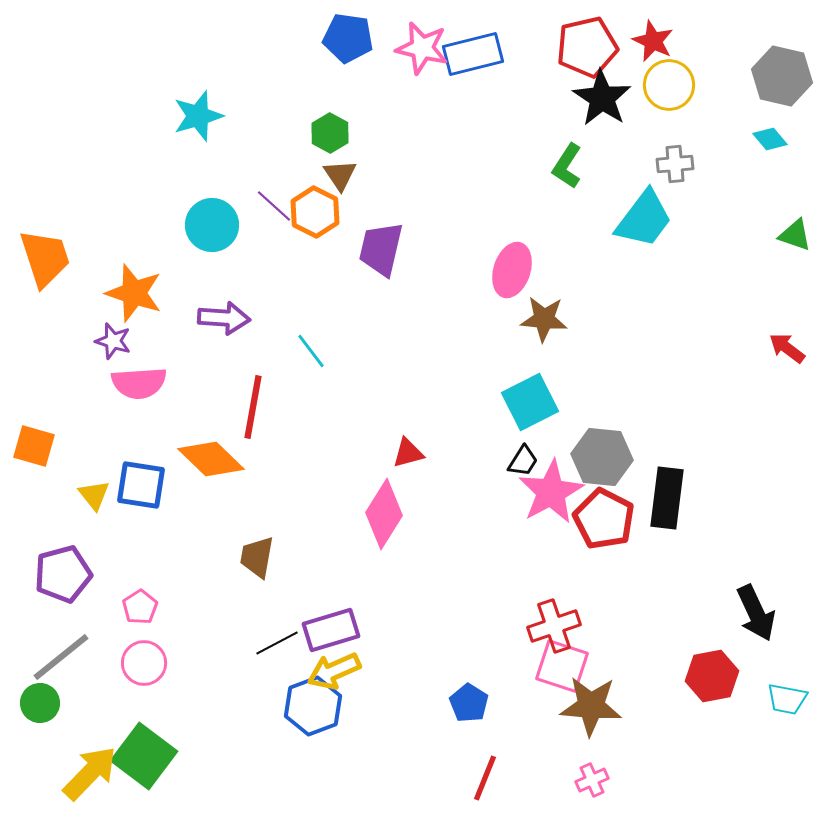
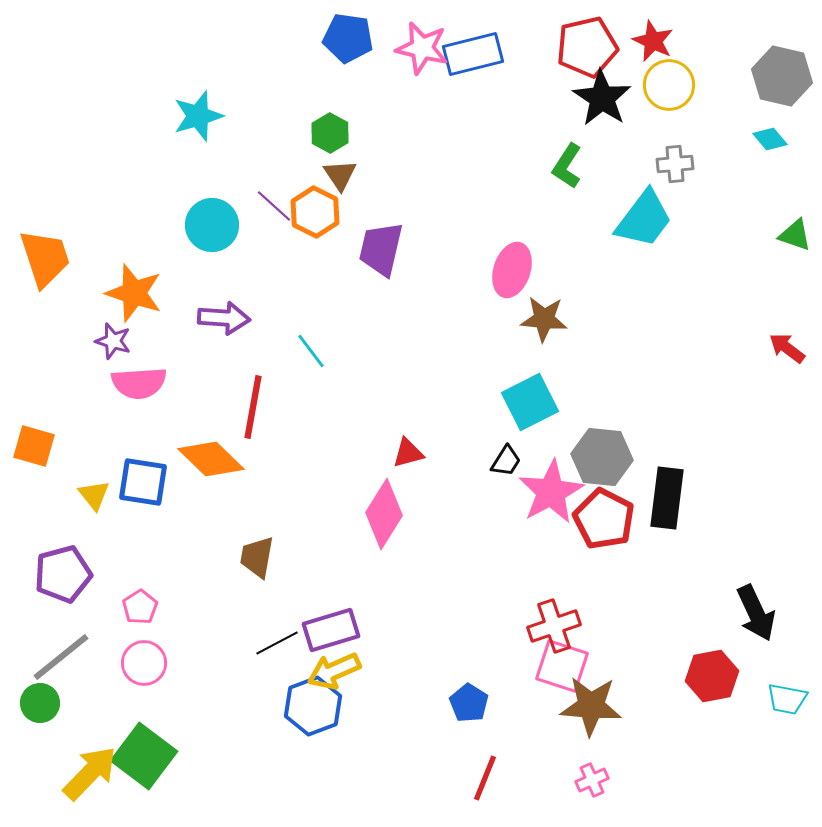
black trapezoid at (523, 461): moved 17 px left
blue square at (141, 485): moved 2 px right, 3 px up
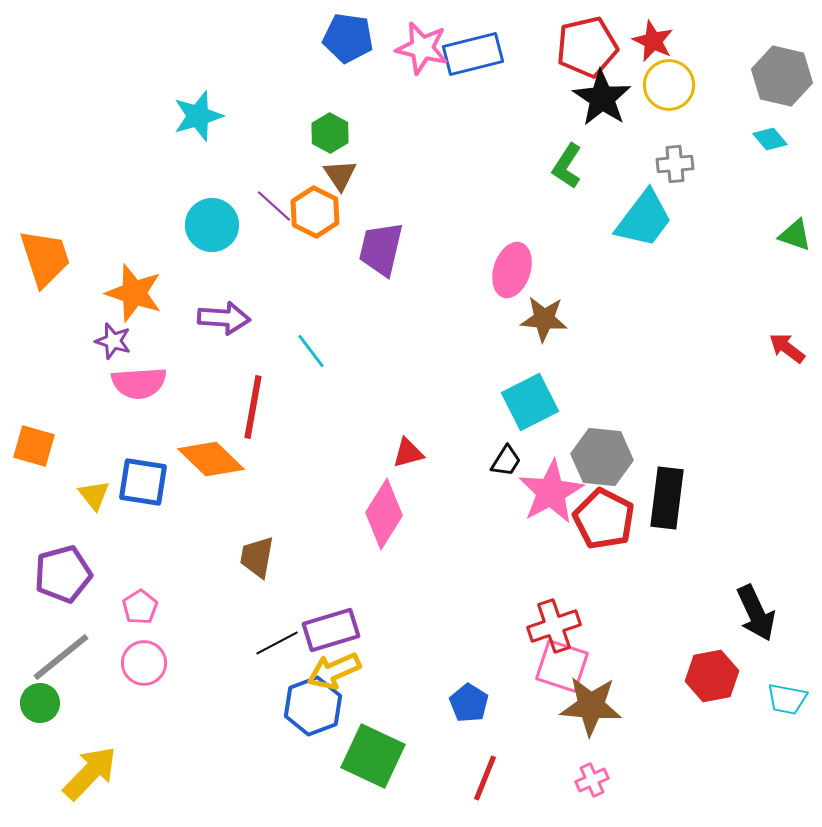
green square at (144, 756): moved 229 px right; rotated 12 degrees counterclockwise
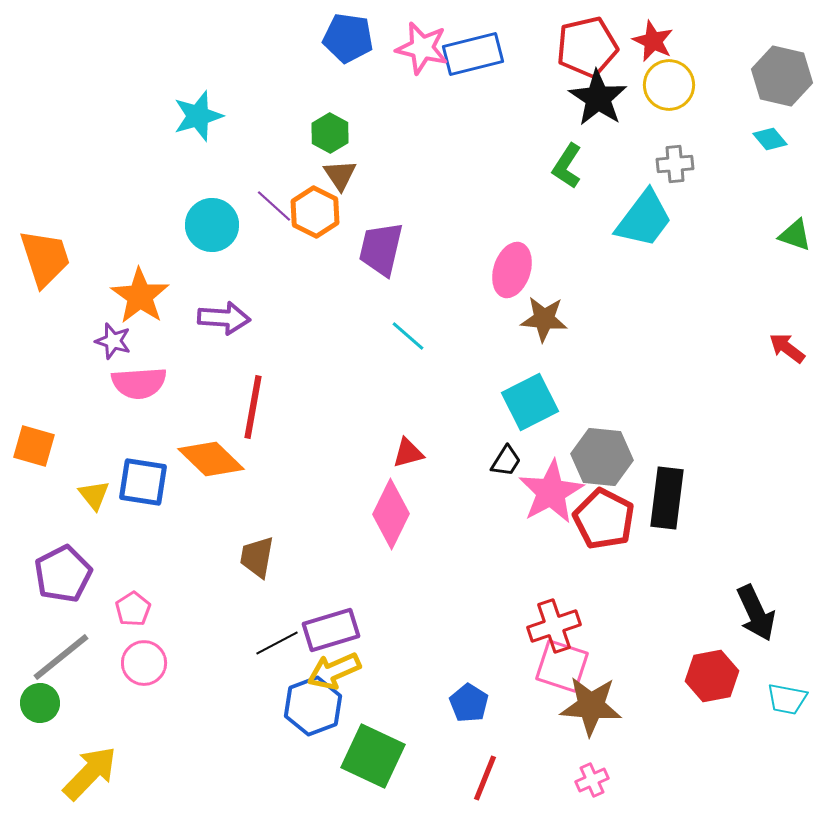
black star at (602, 98): moved 4 px left
orange star at (134, 293): moved 6 px right, 3 px down; rotated 16 degrees clockwise
cyan line at (311, 351): moved 97 px right, 15 px up; rotated 12 degrees counterclockwise
pink diamond at (384, 514): moved 7 px right; rotated 6 degrees counterclockwise
purple pentagon at (63, 574): rotated 12 degrees counterclockwise
pink pentagon at (140, 607): moved 7 px left, 2 px down
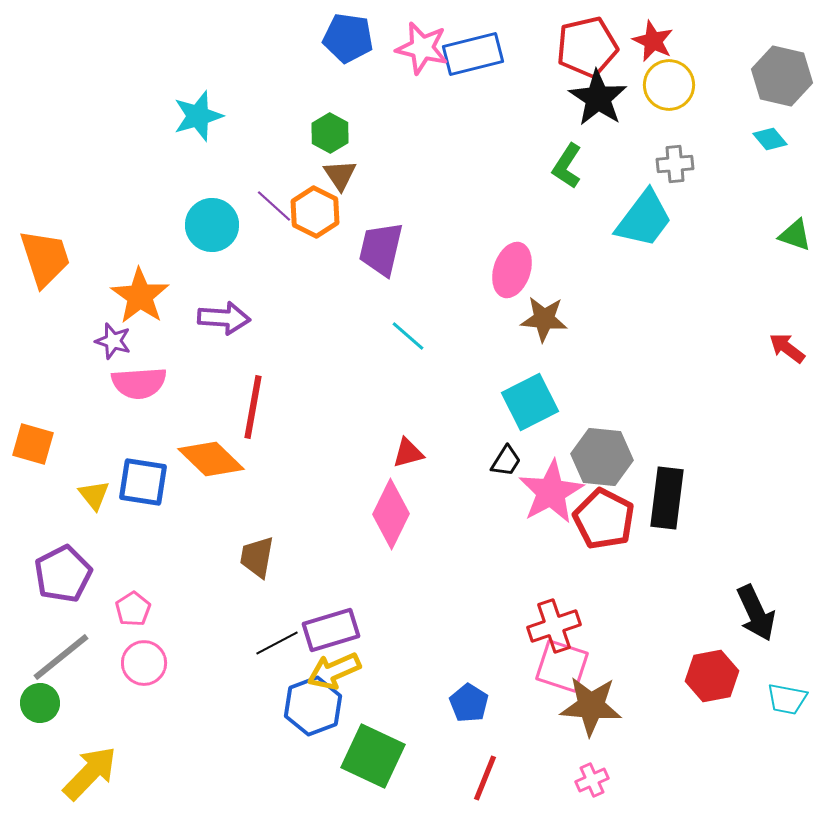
orange square at (34, 446): moved 1 px left, 2 px up
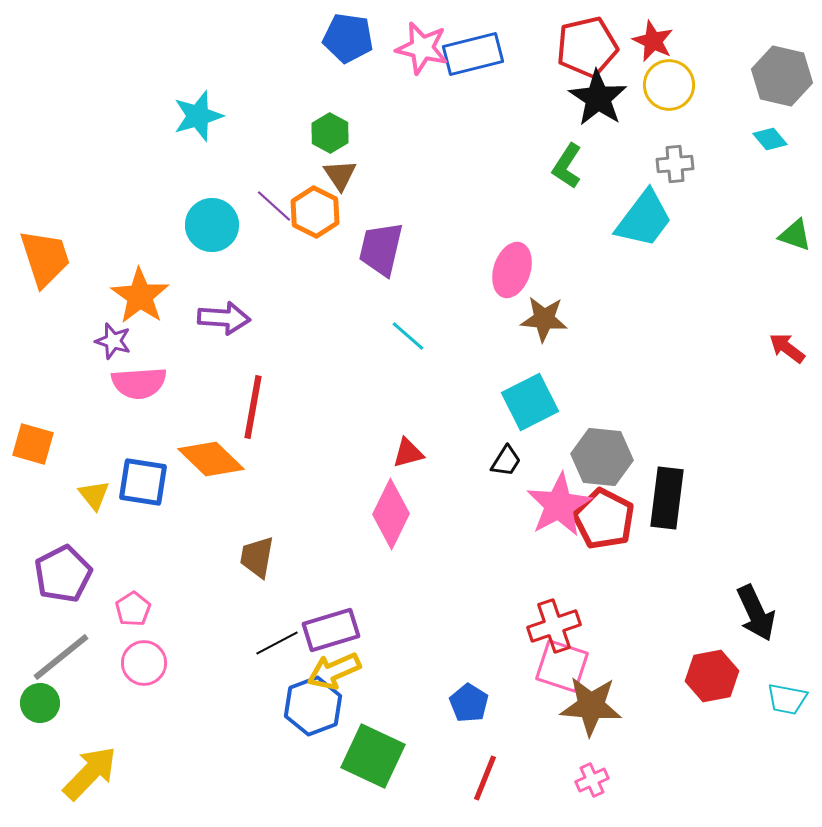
pink star at (551, 492): moved 8 px right, 13 px down
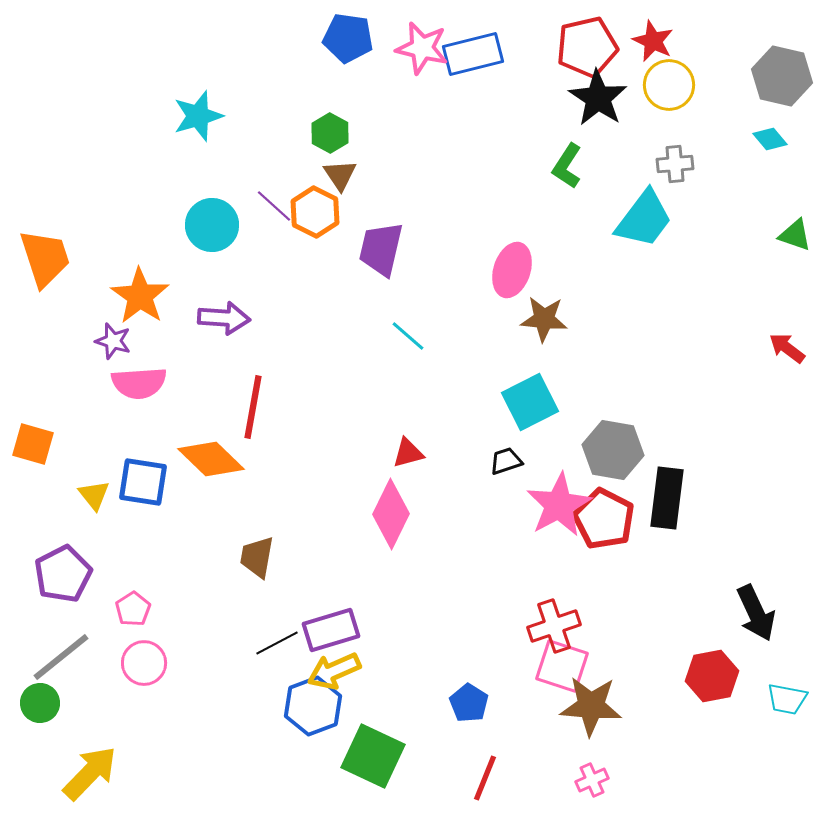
gray hexagon at (602, 457): moved 11 px right, 7 px up; rotated 4 degrees clockwise
black trapezoid at (506, 461): rotated 140 degrees counterclockwise
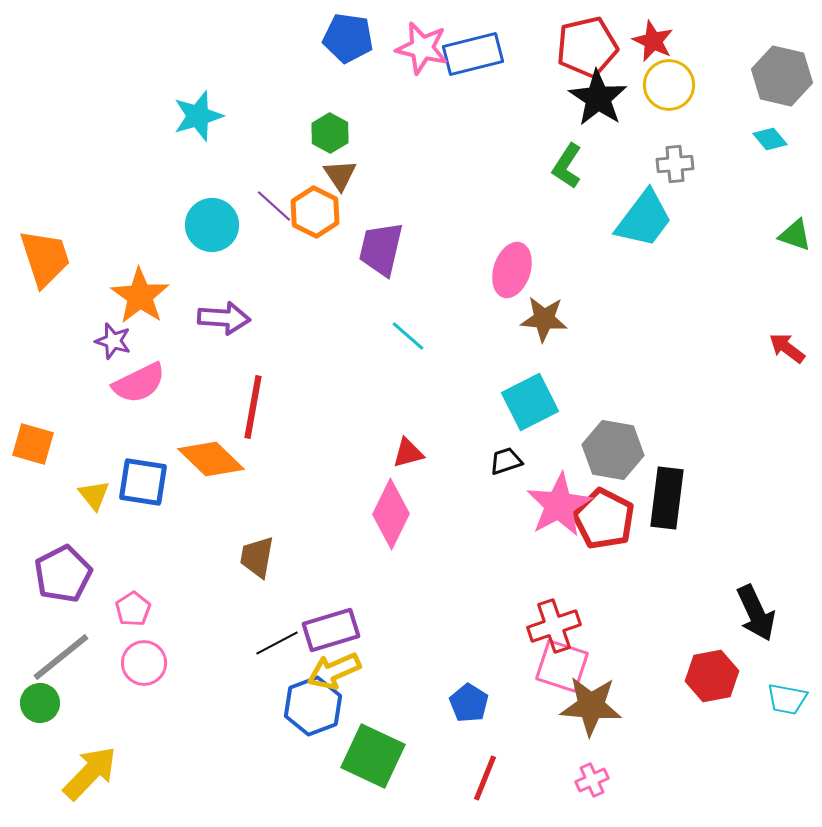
pink semicircle at (139, 383): rotated 22 degrees counterclockwise
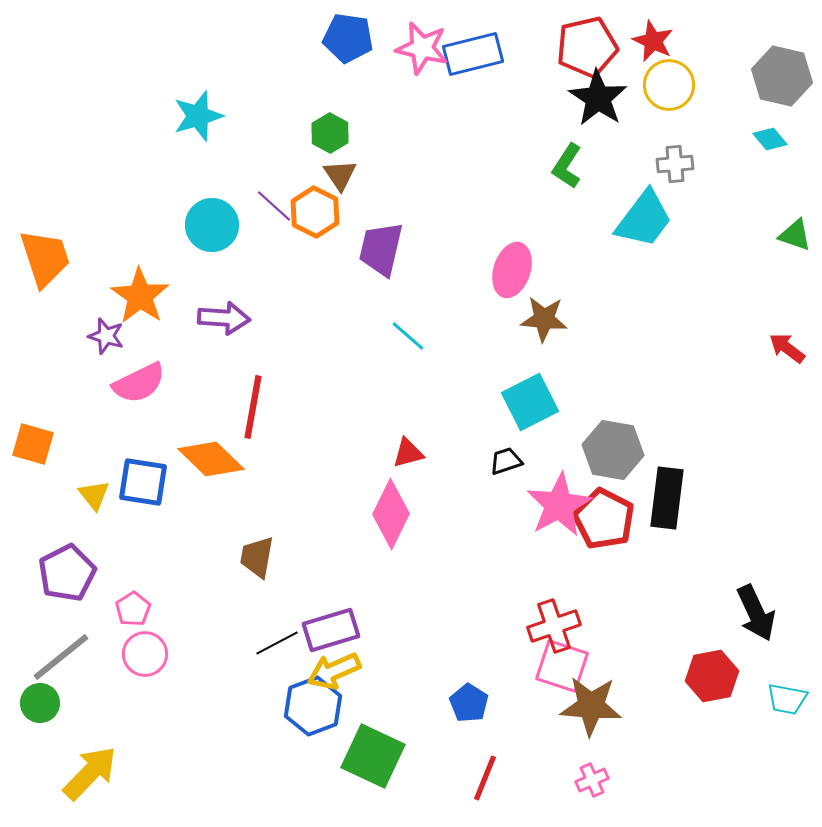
purple star at (113, 341): moved 7 px left, 5 px up
purple pentagon at (63, 574): moved 4 px right, 1 px up
pink circle at (144, 663): moved 1 px right, 9 px up
